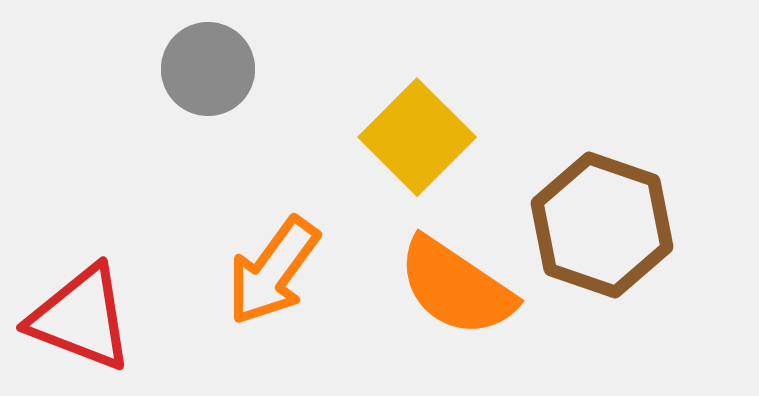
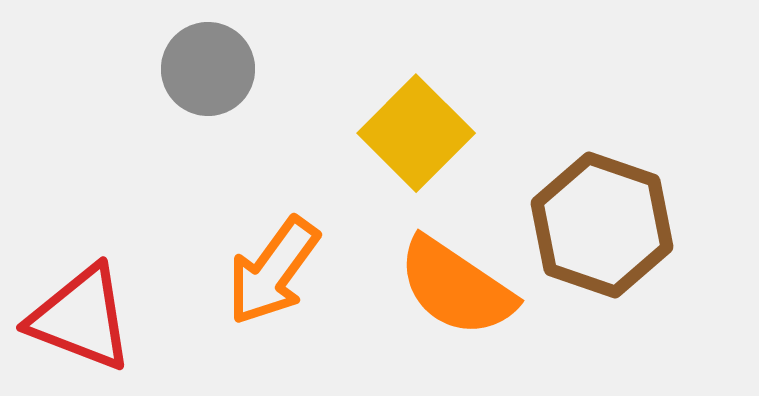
yellow square: moved 1 px left, 4 px up
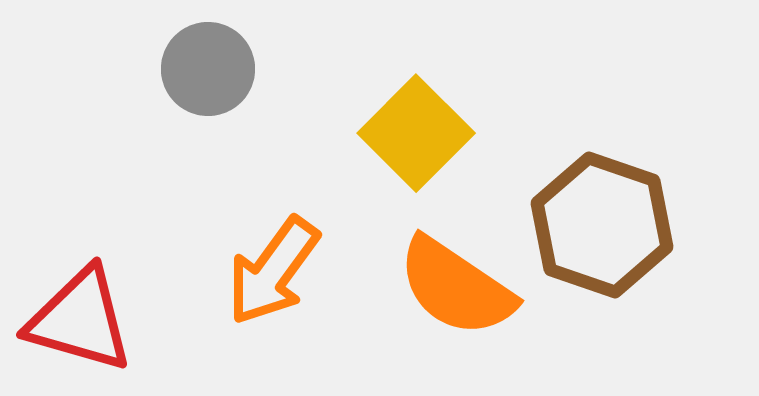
red triangle: moved 1 px left, 2 px down; rotated 5 degrees counterclockwise
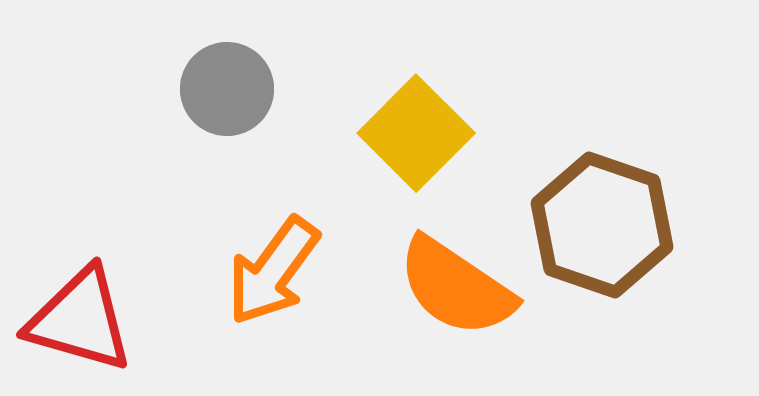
gray circle: moved 19 px right, 20 px down
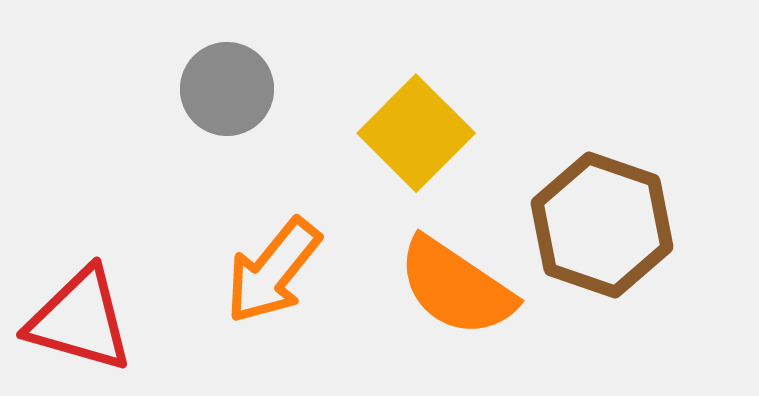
orange arrow: rotated 3 degrees clockwise
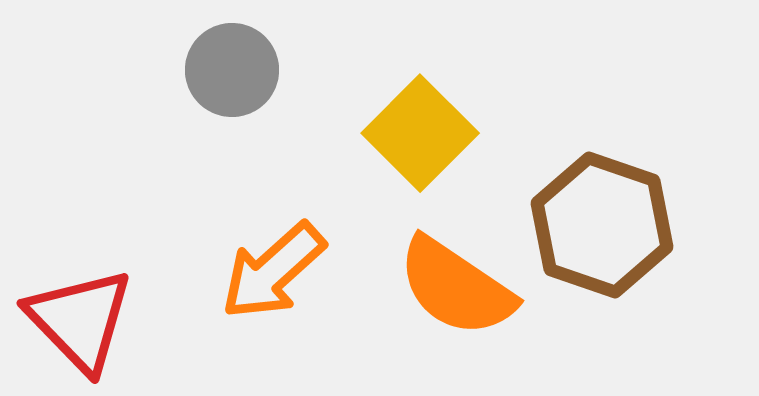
gray circle: moved 5 px right, 19 px up
yellow square: moved 4 px right
orange arrow: rotated 9 degrees clockwise
red triangle: rotated 30 degrees clockwise
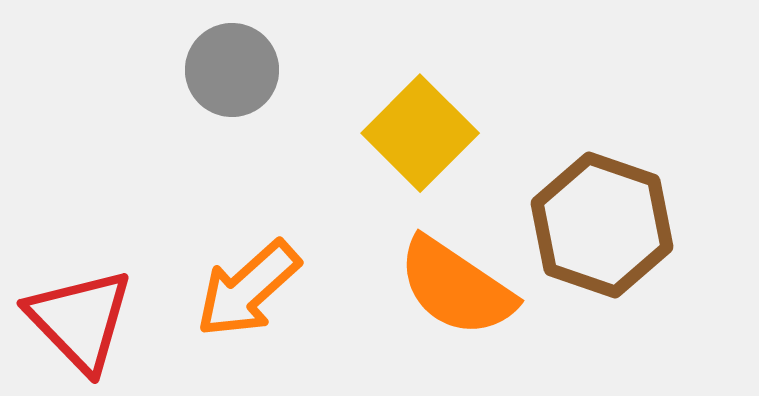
orange arrow: moved 25 px left, 18 px down
